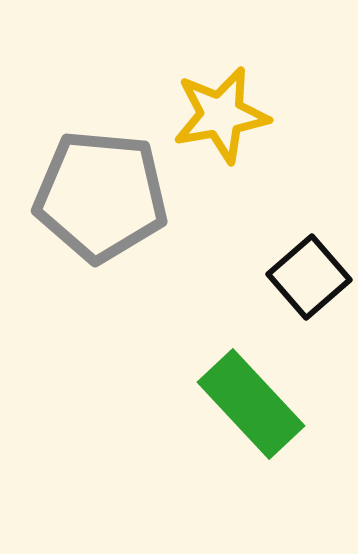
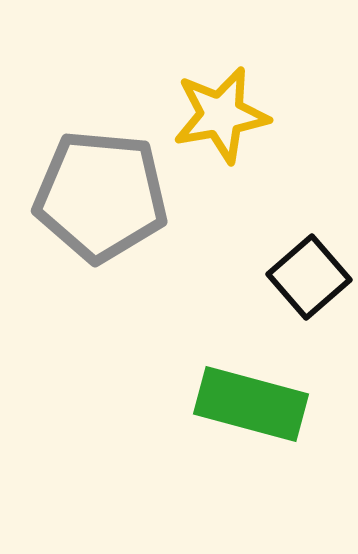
green rectangle: rotated 32 degrees counterclockwise
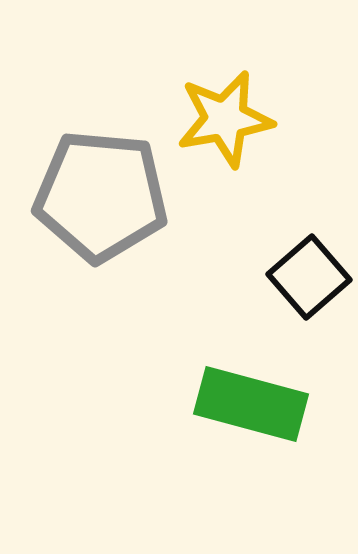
yellow star: moved 4 px right, 4 px down
